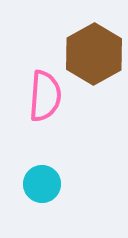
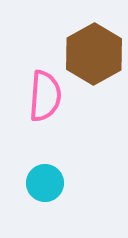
cyan circle: moved 3 px right, 1 px up
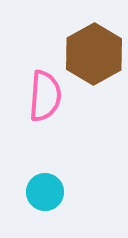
cyan circle: moved 9 px down
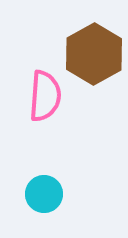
cyan circle: moved 1 px left, 2 px down
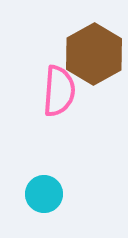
pink semicircle: moved 14 px right, 5 px up
